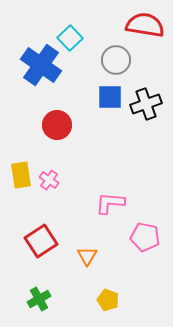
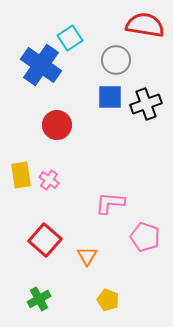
cyan square: rotated 10 degrees clockwise
pink pentagon: rotated 8 degrees clockwise
red square: moved 4 px right, 1 px up; rotated 16 degrees counterclockwise
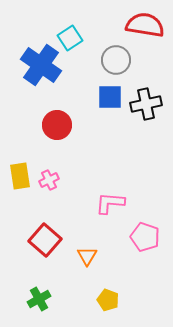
black cross: rotated 8 degrees clockwise
yellow rectangle: moved 1 px left, 1 px down
pink cross: rotated 30 degrees clockwise
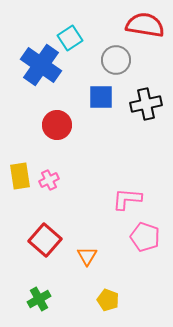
blue square: moved 9 px left
pink L-shape: moved 17 px right, 4 px up
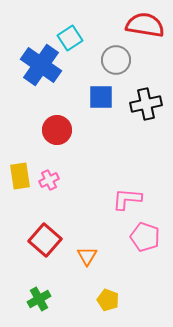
red circle: moved 5 px down
